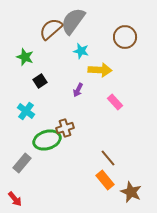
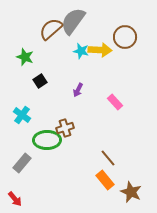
yellow arrow: moved 20 px up
cyan cross: moved 4 px left, 4 px down
green ellipse: rotated 16 degrees clockwise
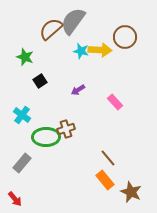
purple arrow: rotated 32 degrees clockwise
brown cross: moved 1 px right, 1 px down
green ellipse: moved 1 px left, 3 px up
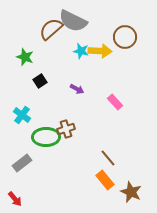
gray semicircle: rotated 100 degrees counterclockwise
yellow arrow: moved 1 px down
purple arrow: moved 1 px left, 1 px up; rotated 120 degrees counterclockwise
gray rectangle: rotated 12 degrees clockwise
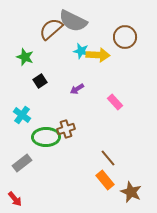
yellow arrow: moved 2 px left, 4 px down
purple arrow: rotated 120 degrees clockwise
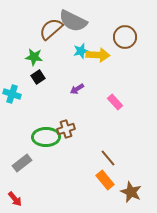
cyan star: rotated 28 degrees counterclockwise
green star: moved 9 px right; rotated 12 degrees counterclockwise
black square: moved 2 px left, 4 px up
cyan cross: moved 10 px left, 21 px up; rotated 18 degrees counterclockwise
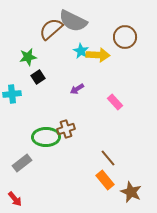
cyan star: rotated 28 degrees counterclockwise
green star: moved 6 px left; rotated 18 degrees counterclockwise
cyan cross: rotated 24 degrees counterclockwise
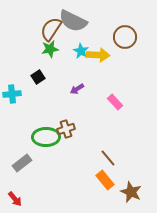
brown semicircle: rotated 15 degrees counterclockwise
green star: moved 22 px right, 8 px up
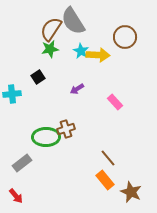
gray semicircle: rotated 32 degrees clockwise
red arrow: moved 1 px right, 3 px up
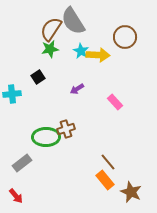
brown line: moved 4 px down
